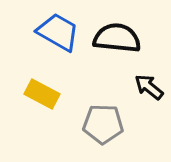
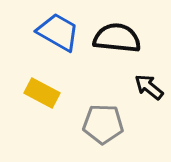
yellow rectangle: moved 1 px up
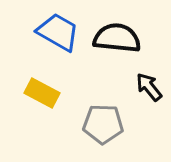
black arrow: rotated 12 degrees clockwise
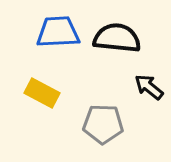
blue trapezoid: rotated 33 degrees counterclockwise
black arrow: rotated 12 degrees counterclockwise
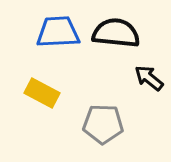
black semicircle: moved 1 px left, 5 px up
black arrow: moved 9 px up
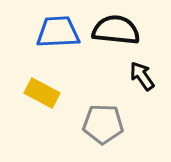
black semicircle: moved 3 px up
black arrow: moved 7 px left, 2 px up; rotated 16 degrees clockwise
